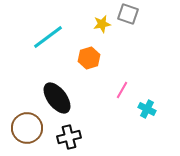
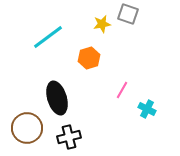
black ellipse: rotated 20 degrees clockwise
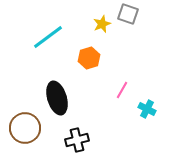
yellow star: rotated 12 degrees counterclockwise
brown circle: moved 2 px left
black cross: moved 8 px right, 3 px down
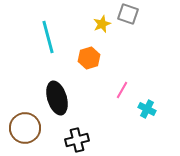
cyan line: rotated 68 degrees counterclockwise
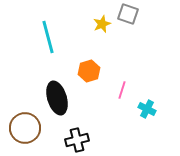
orange hexagon: moved 13 px down
pink line: rotated 12 degrees counterclockwise
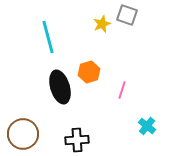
gray square: moved 1 px left, 1 px down
orange hexagon: moved 1 px down
black ellipse: moved 3 px right, 11 px up
cyan cross: moved 17 px down; rotated 12 degrees clockwise
brown circle: moved 2 px left, 6 px down
black cross: rotated 10 degrees clockwise
